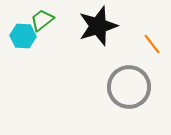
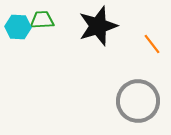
green trapezoid: rotated 35 degrees clockwise
cyan hexagon: moved 5 px left, 9 px up
gray circle: moved 9 px right, 14 px down
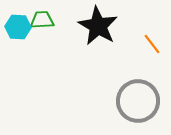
black star: rotated 24 degrees counterclockwise
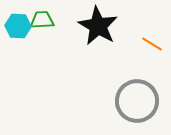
cyan hexagon: moved 1 px up
orange line: rotated 20 degrees counterclockwise
gray circle: moved 1 px left
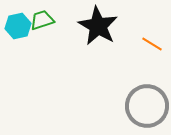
green trapezoid: rotated 15 degrees counterclockwise
cyan hexagon: rotated 15 degrees counterclockwise
gray circle: moved 10 px right, 5 px down
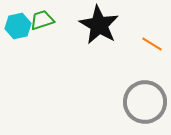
black star: moved 1 px right, 1 px up
gray circle: moved 2 px left, 4 px up
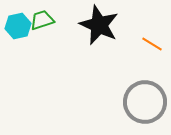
black star: rotated 6 degrees counterclockwise
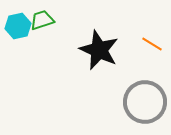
black star: moved 25 px down
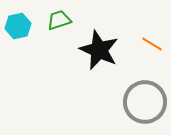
green trapezoid: moved 17 px right
